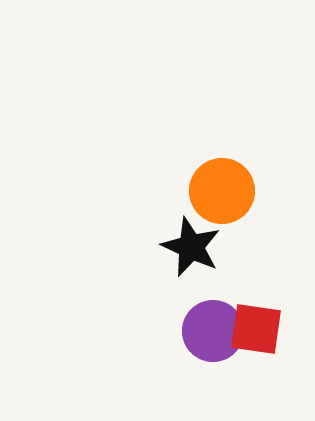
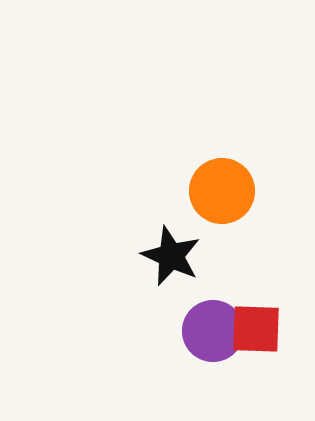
black star: moved 20 px left, 9 px down
red square: rotated 6 degrees counterclockwise
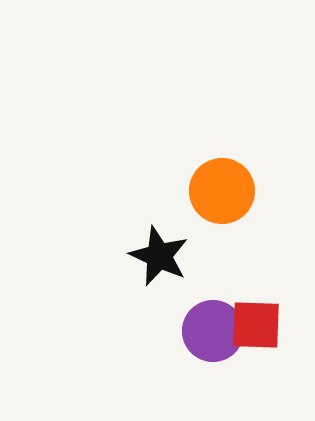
black star: moved 12 px left
red square: moved 4 px up
